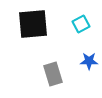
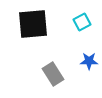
cyan square: moved 1 px right, 2 px up
gray rectangle: rotated 15 degrees counterclockwise
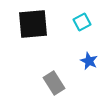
blue star: rotated 24 degrees clockwise
gray rectangle: moved 1 px right, 9 px down
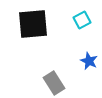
cyan square: moved 2 px up
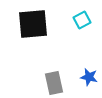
blue star: moved 16 px down; rotated 12 degrees counterclockwise
gray rectangle: rotated 20 degrees clockwise
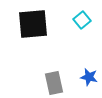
cyan square: rotated 12 degrees counterclockwise
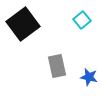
black square: moved 10 px left; rotated 32 degrees counterclockwise
gray rectangle: moved 3 px right, 17 px up
